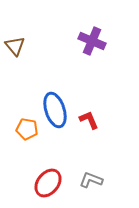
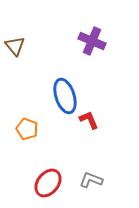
blue ellipse: moved 10 px right, 14 px up
orange pentagon: rotated 10 degrees clockwise
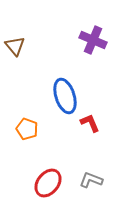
purple cross: moved 1 px right, 1 px up
red L-shape: moved 1 px right, 3 px down
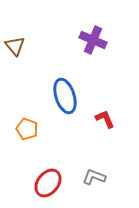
red L-shape: moved 15 px right, 4 px up
gray L-shape: moved 3 px right, 3 px up
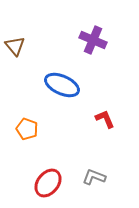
blue ellipse: moved 3 px left, 11 px up; rotated 48 degrees counterclockwise
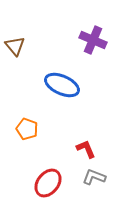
red L-shape: moved 19 px left, 30 px down
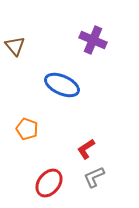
red L-shape: rotated 100 degrees counterclockwise
gray L-shape: rotated 45 degrees counterclockwise
red ellipse: moved 1 px right
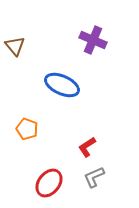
red L-shape: moved 1 px right, 2 px up
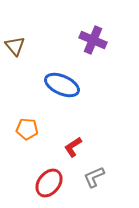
orange pentagon: rotated 15 degrees counterclockwise
red L-shape: moved 14 px left
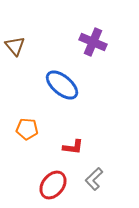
purple cross: moved 2 px down
blue ellipse: rotated 16 degrees clockwise
red L-shape: rotated 140 degrees counterclockwise
gray L-shape: moved 2 px down; rotated 20 degrees counterclockwise
red ellipse: moved 4 px right, 2 px down
